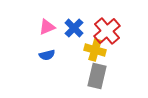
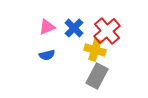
gray rectangle: rotated 15 degrees clockwise
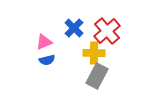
pink triangle: moved 3 px left, 15 px down
yellow cross: moved 1 px left, 3 px down; rotated 15 degrees counterclockwise
blue semicircle: moved 5 px down
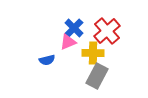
pink triangle: moved 24 px right
yellow cross: moved 1 px left
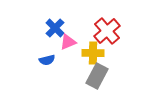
blue cross: moved 19 px left
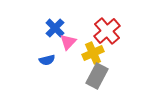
pink triangle: rotated 24 degrees counterclockwise
yellow cross: rotated 25 degrees counterclockwise
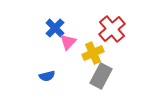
red cross: moved 5 px right, 2 px up
blue semicircle: moved 16 px down
gray rectangle: moved 4 px right
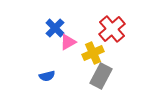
pink triangle: rotated 18 degrees clockwise
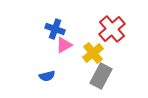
blue cross: moved 1 px down; rotated 24 degrees counterclockwise
pink triangle: moved 4 px left, 3 px down
yellow cross: rotated 15 degrees counterclockwise
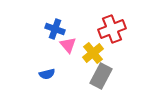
red cross: rotated 20 degrees clockwise
pink triangle: moved 4 px right; rotated 42 degrees counterclockwise
blue semicircle: moved 2 px up
